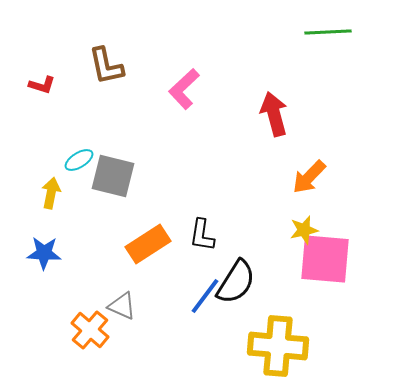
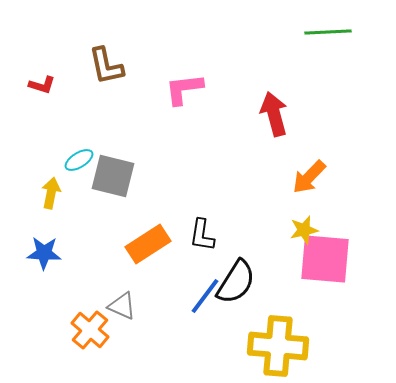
pink L-shape: rotated 36 degrees clockwise
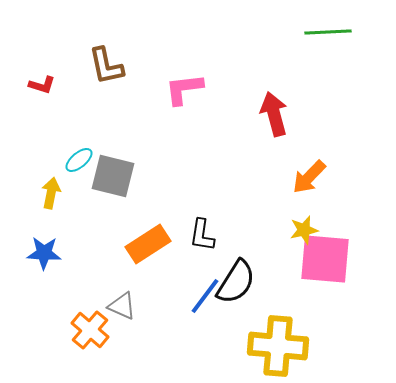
cyan ellipse: rotated 8 degrees counterclockwise
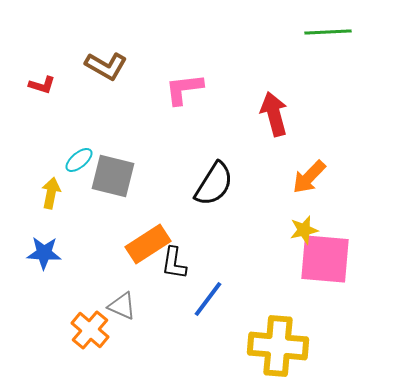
brown L-shape: rotated 48 degrees counterclockwise
black L-shape: moved 28 px left, 28 px down
black semicircle: moved 22 px left, 98 px up
blue line: moved 3 px right, 3 px down
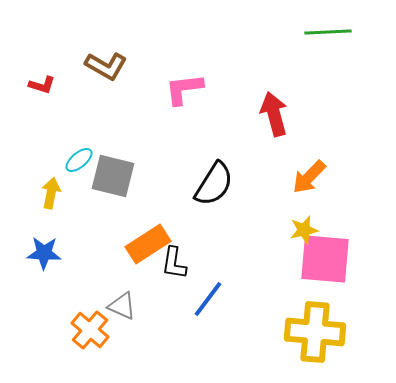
yellow cross: moved 37 px right, 14 px up
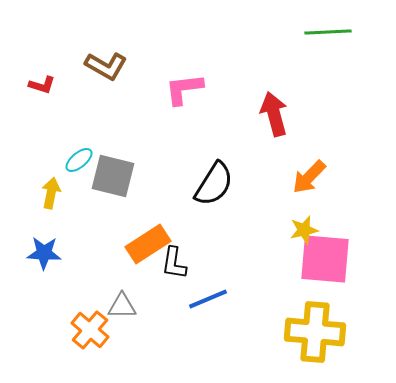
blue line: rotated 30 degrees clockwise
gray triangle: rotated 24 degrees counterclockwise
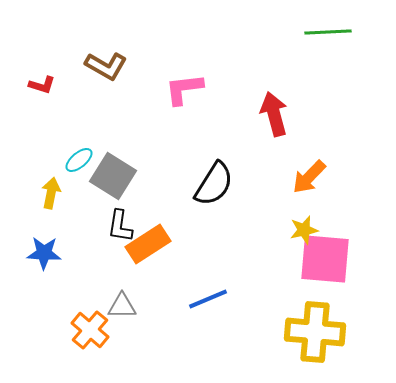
gray square: rotated 18 degrees clockwise
black L-shape: moved 54 px left, 37 px up
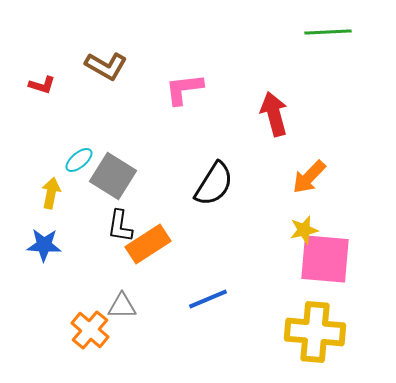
blue star: moved 8 px up
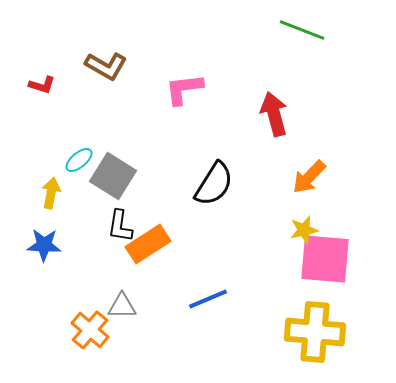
green line: moved 26 px left, 2 px up; rotated 24 degrees clockwise
